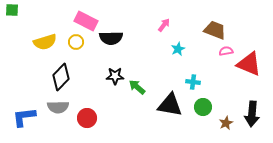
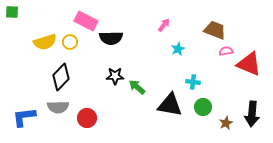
green square: moved 2 px down
yellow circle: moved 6 px left
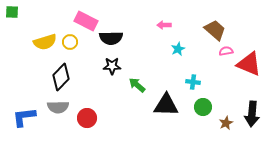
pink arrow: rotated 128 degrees counterclockwise
brown trapezoid: rotated 20 degrees clockwise
black star: moved 3 px left, 10 px up
green arrow: moved 2 px up
black triangle: moved 4 px left; rotated 8 degrees counterclockwise
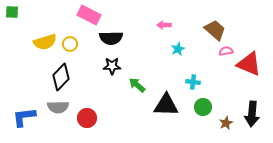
pink rectangle: moved 3 px right, 6 px up
yellow circle: moved 2 px down
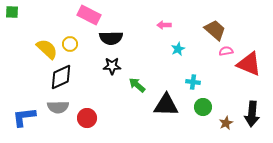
yellow semicircle: moved 2 px right, 7 px down; rotated 120 degrees counterclockwise
black diamond: rotated 20 degrees clockwise
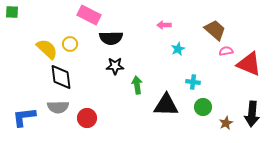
black star: moved 3 px right
black diamond: rotated 72 degrees counterclockwise
green arrow: rotated 42 degrees clockwise
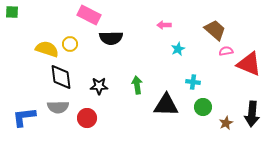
yellow semicircle: rotated 25 degrees counterclockwise
black star: moved 16 px left, 20 px down
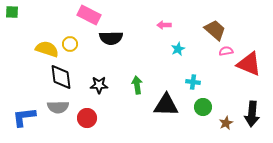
black star: moved 1 px up
